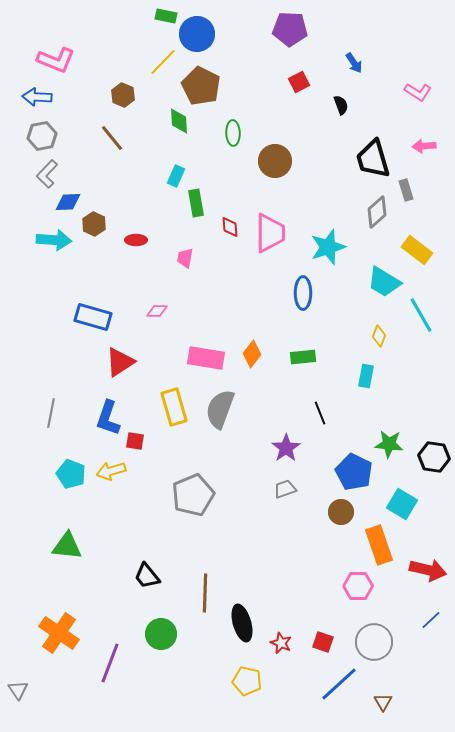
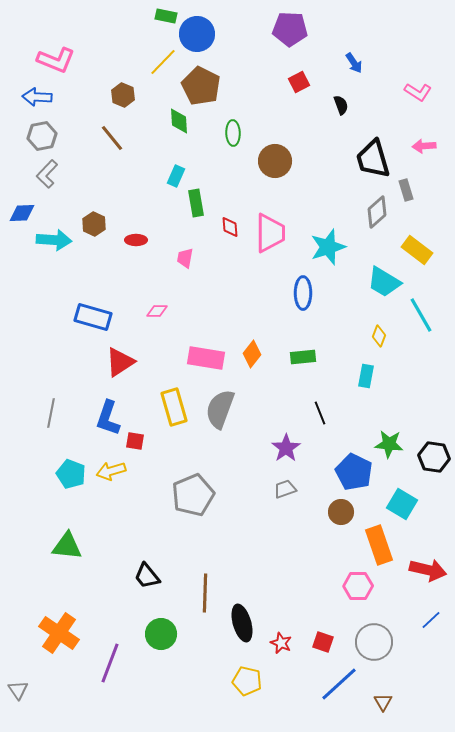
blue diamond at (68, 202): moved 46 px left, 11 px down
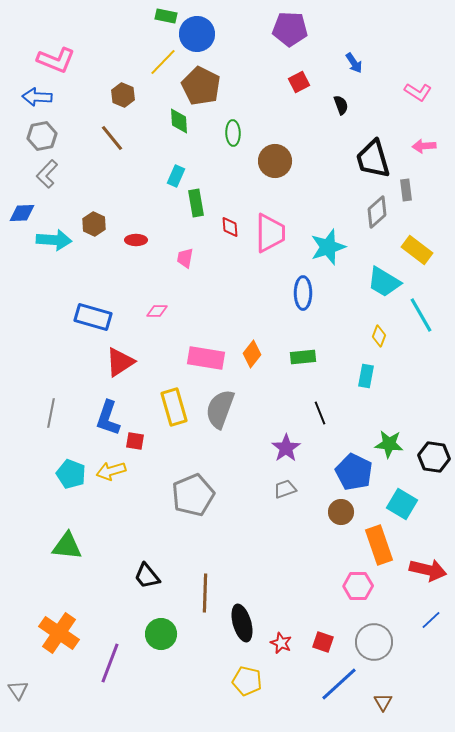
gray rectangle at (406, 190): rotated 10 degrees clockwise
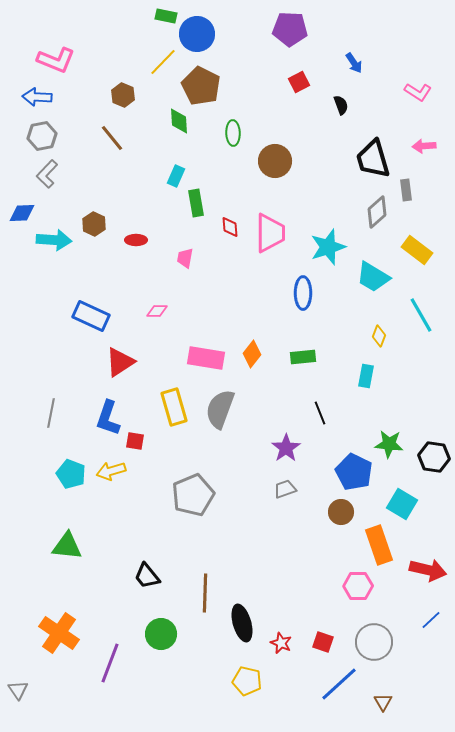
cyan trapezoid at (384, 282): moved 11 px left, 5 px up
blue rectangle at (93, 317): moved 2 px left, 1 px up; rotated 9 degrees clockwise
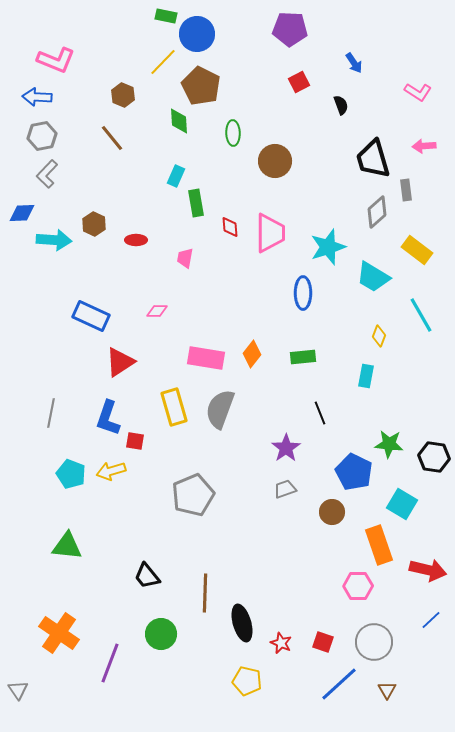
brown circle at (341, 512): moved 9 px left
brown triangle at (383, 702): moved 4 px right, 12 px up
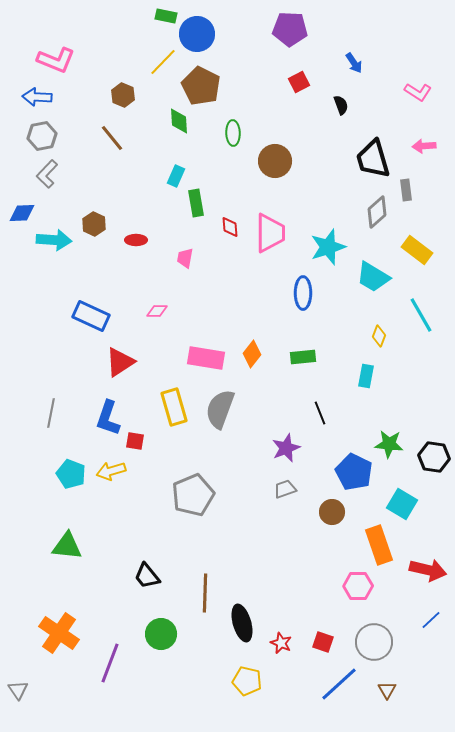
purple star at (286, 448): rotated 12 degrees clockwise
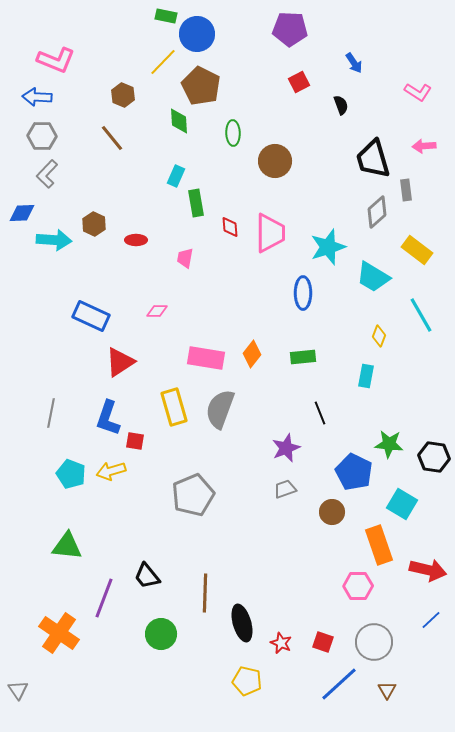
gray hexagon at (42, 136): rotated 12 degrees clockwise
purple line at (110, 663): moved 6 px left, 65 px up
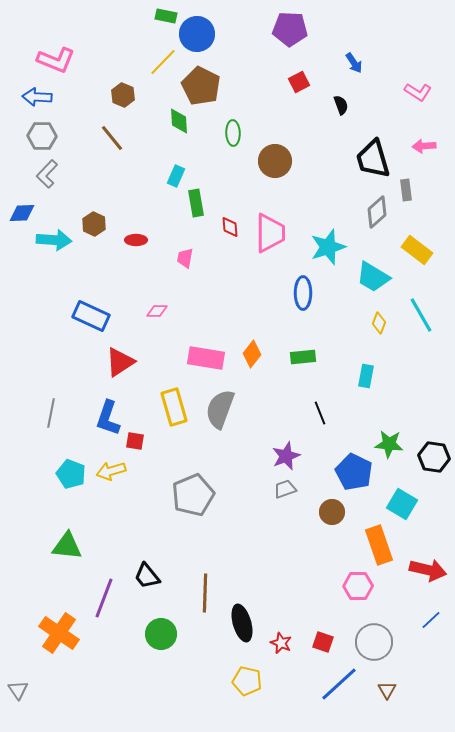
yellow diamond at (379, 336): moved 13 px up
purple star at (286, 448): moved 8 px down
